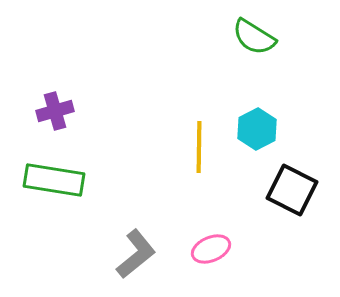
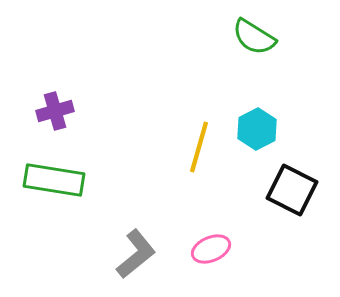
yellow line: rotated 15 degrees clockwise
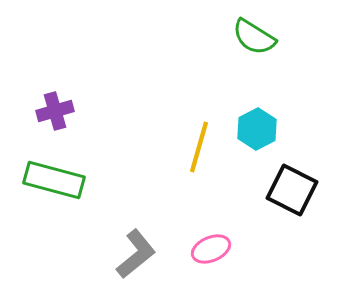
green rectangle: rotated 6 degrees clockwise
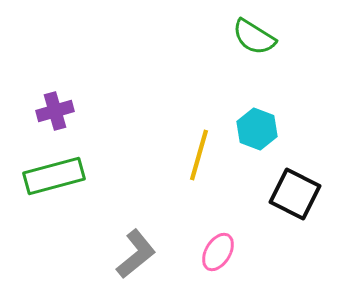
cyan hexagon: rotated 12 degrees counterclockwise
yellow line: moved 8 px down
green rectangle: moved 4 px up; rotated 30 degrees counterclockwise
black square: moved 3 px right, 4 px down
pink ellipse: moved 7 px right, 3 px down; rotated 36 degrees counterclockwise
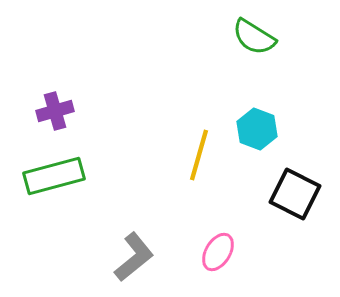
gray L-shape: moved 2 px left, 3 px down
